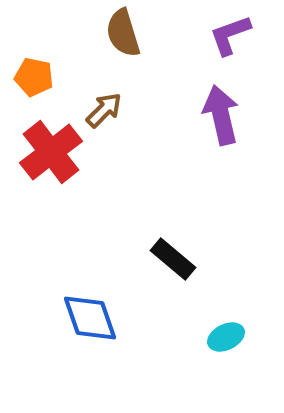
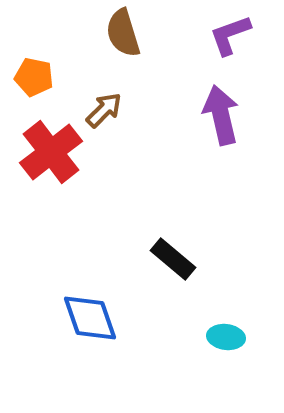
cyan ellipse: rotated 33 degrees clockwise
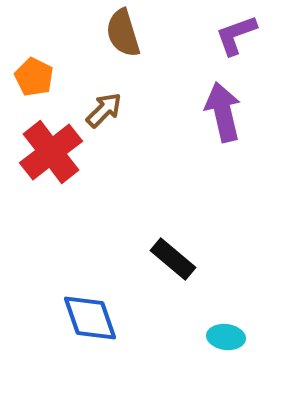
purple L-shape: moved 6 px right
orange pentagon: rotated 15 degrees clockwise
purple arrow: moved 2 px right, 3 px up
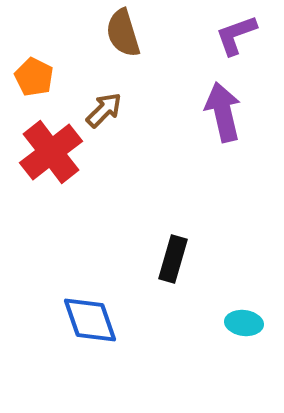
black rectangle: rotated 66 degrees clockwise
blue diamond: moved 2 px down
cyan ellipse: moved 18 px right, 14 px up
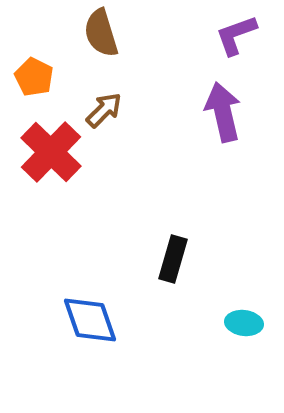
brown semicircle: moved 22 px left
red cross: rotated 8 degrees counterclockwise
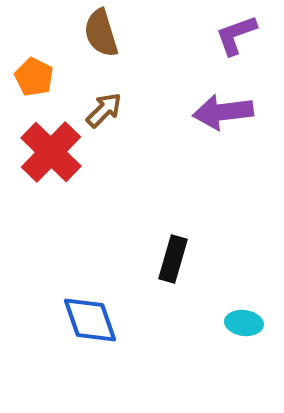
purple arrow: rotated 84 degrees counterclockwise
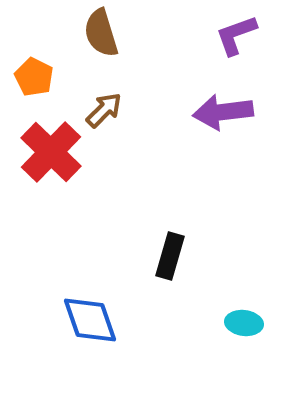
black rectangle: moved 3 px left, 3 px up
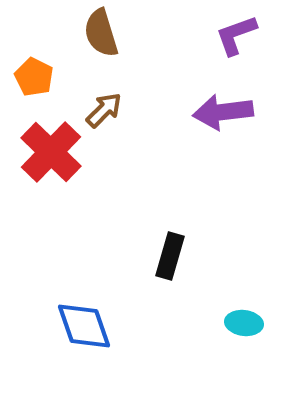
blue diamond: moved 6 px left, 6 px down
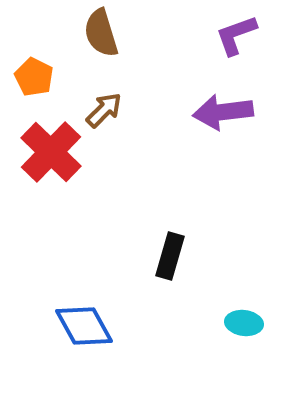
blue diamond: rotated 10 degrees counterclockwise
